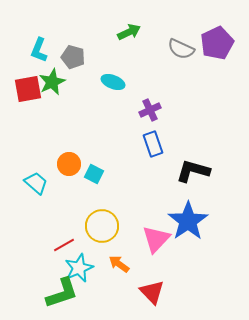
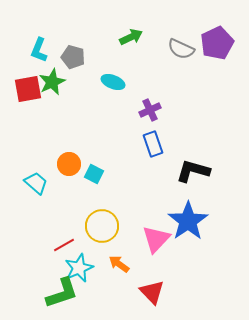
green arrow: moved 2 px right, 5 px down
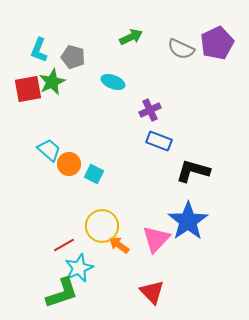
blue rectangle: moved 6 px right, 3 px up; rotated 50 degrees counterclockwise
cyan trapezoid: moved 13 px right, 33 px up
orange arrow: moved 19 px up
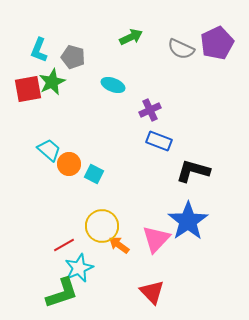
cyan ellipse: moved 3 px down
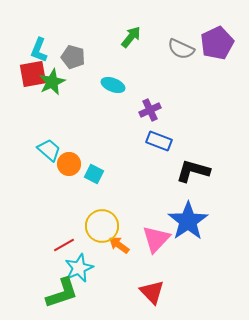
green arrow: rotated 25 degrees counterclockwise
red square: moved 5 px right, 15 px up
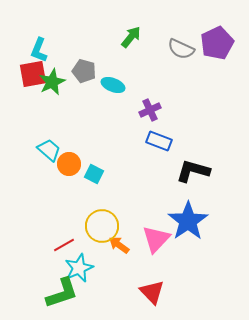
gray pentagon: moved 11 px right, 14 px down
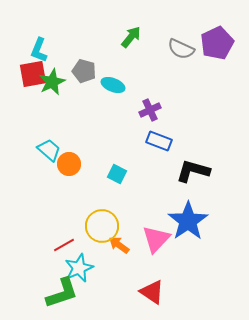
cyan square: moved 23 px right
red triangle: rotated 12 degrees counterclockwise
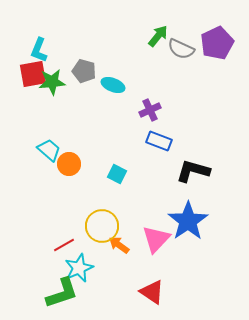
green arrow: moved 27 px right, 1 px up
green star: rotated 20 degrees clockwise
